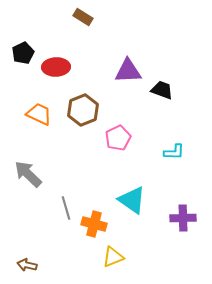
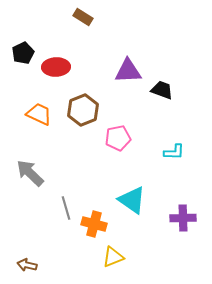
pink pentagon: rotated 15 degrees clockwise
gray arrow: moved 2 px right, 1 px up
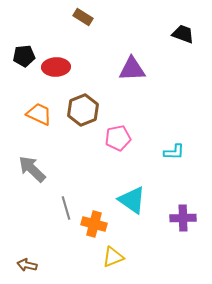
black pentagon: moved 1 px right, 3 px down; rotated 20 degrees clockwise
purple triangle: moved 4 px right, 2 px up
black trapezoid: moved 21 px right, 56 px up
gray arrow: moved 2 px right, 4 px up
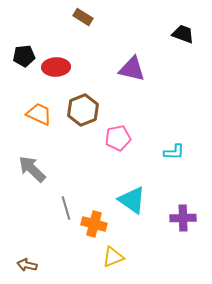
purple triangle: rotated 16 degrees clockwise
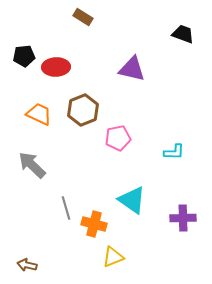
gray arrow: moved 4 px up
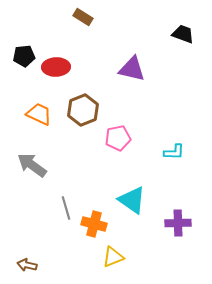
gray arrow: rotated 8 degrees counterclockwise
purple cross: moved 5 px left, 5 px down
